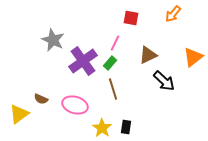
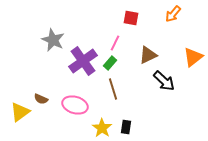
yellow triangle: moved 1 px right, 2 px up
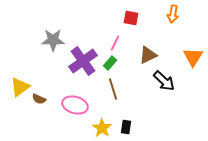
orange arrow: rotated 30 degrees counterclockwise
gray star: rotated 25 degrees counterclockwise
orange triangle: rotated 20 degrees counterclockwise
brown semicircle: moved 2 px left
yellow triangle: moved 25 px up
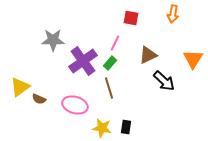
orange triangle: moved 2 px down
brown line: moved 4 px left, 1 px up
yellow star: rotated 24 degrees counterclockwise
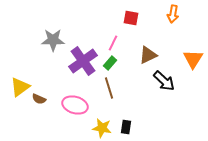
pink line: moved 2 px left
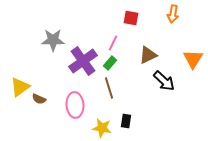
pink ellipse: rotated 70 degrees clockwise
black rectangle: moved 6 px up
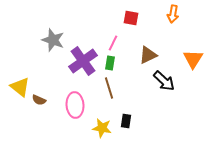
gray star: rotated 20 degrees clockwise
green rectangle: rotated 32 degrees counterclockwise
yellow triangle: rotated 45 degrees counterclockwise
brown semicircle: moved 1 px down
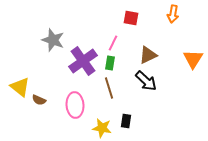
black arrow: moved 18 px left
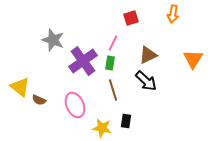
red square: rotated 28 degrees counterclockwise
brown line: moved 4 px right, 2 px down
pink ellipse: rotated 20 degrees counterclockwise
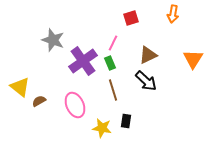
green rectangle: rotated 32 degrees counterclockwise
brown semicircle: moved 1 px down; rotated 128 degrees clockwise
